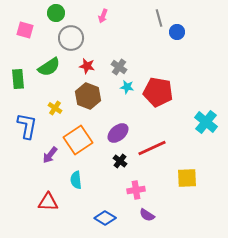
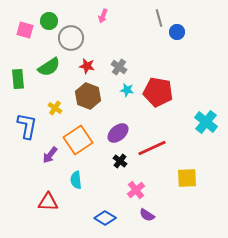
green circle: moved 7 px left, 8 px down
cyan star: moved 3 px down
pink cross: rotated 30 degrees counterclockwise
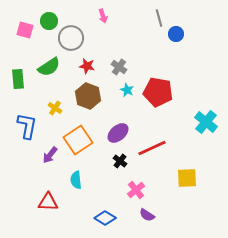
pink arrow: rotated 40 degrees counterclockwise
blue circle: moved 1 px left, 2 px down
cyan star: rotated 16 degrees clockwise
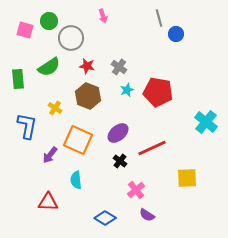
cyan star: rotated 24 degrees clockwise
orange square: rotated 32 degrees counterclockwise
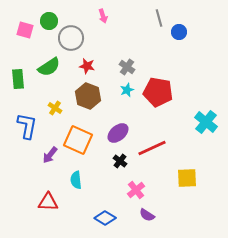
blue circle: moved 3 px right, 2 px up
gray cross: moved 8 px right
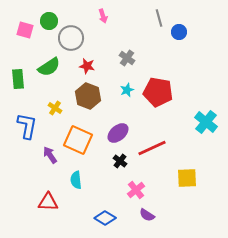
gray cross: moved 9 px up
purple arrow: rotated 108 degrees clockwise
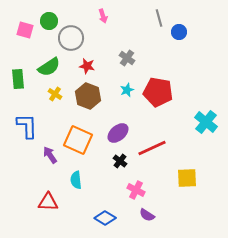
yellow cross: moved 14 px up
blue L-shape: rotated 12 degrees counterclockwise
pink cross: rotated 24 degrees counterclockwise
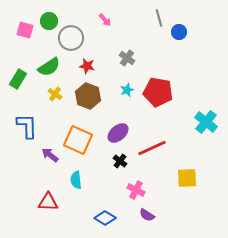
pink arrow: moved 2 px right, 4 px down; rotated 24 degrees counterclockwise
green rectangle: rotated 36 degrees clockwise
purple arrow: rotated 18 degrees counterclockwise
